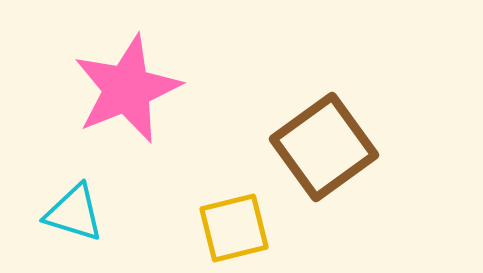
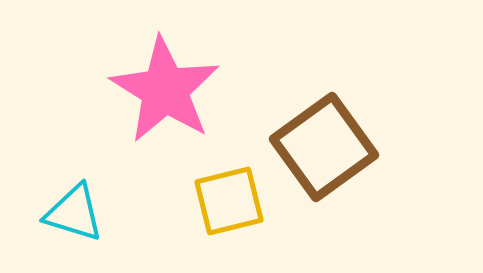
pink star: moved 38 px right, 1 px down; rotated 18 degrees counterclockwise
yellow square: moved 5 px left, 27 px up
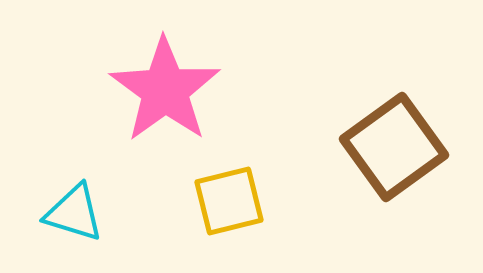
pink star: rotated 4 degrees clockwise
brown square: moved 70 px right
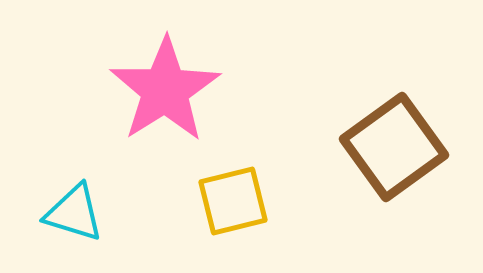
pink star: rotated 4 degrees clockwise
yellow square: moved 4 px right
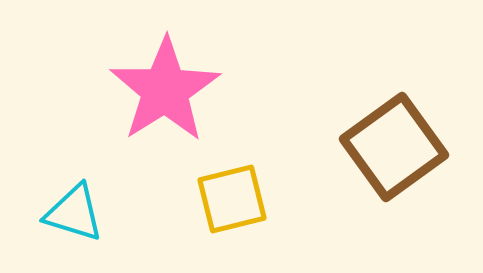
yellow square: moved 1 px left, 2 px up
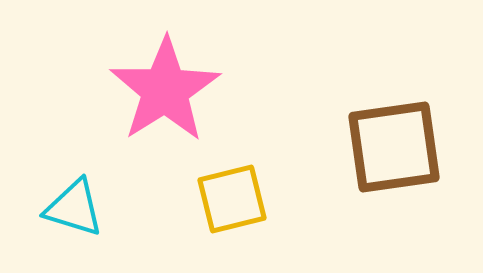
brown square: rotated 28 degrees clockwise
cyan triangle: moved 5 px up
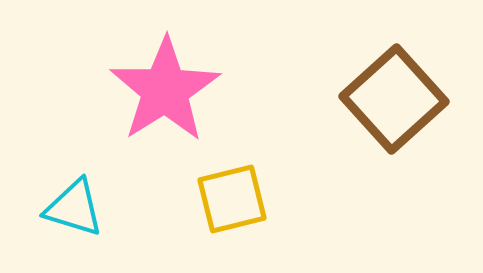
brown square: moved 48 px up; rotated 34 degrees counterclockwise
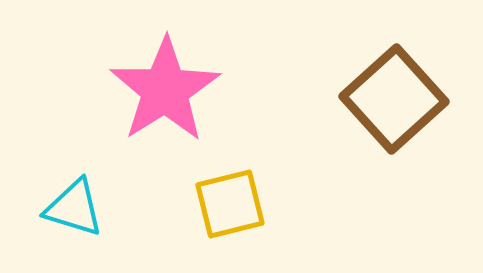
yellow square: moved 2 px left, 5 px down
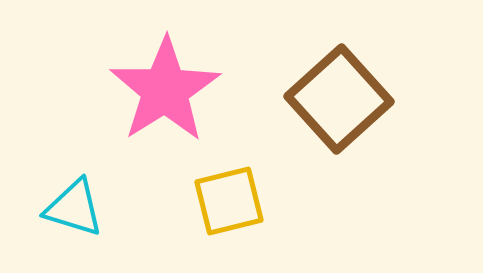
brown square: moved 55 px left
yellow square: moved 1 px left, 3 px up
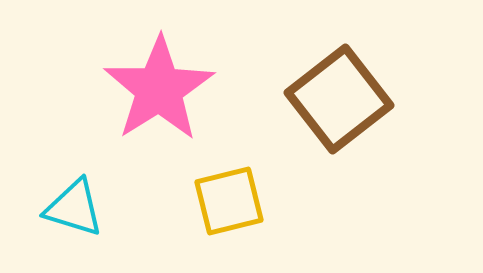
pink star: moved 6 px left, 1 px up
brown square: rotated 4 degrees clockwise
